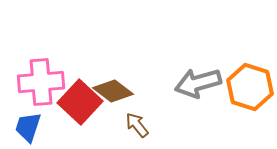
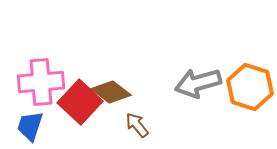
brown diamond: moved 2 px left, 1 px down
blue trapezoid: moved 2 px right, 1 px up
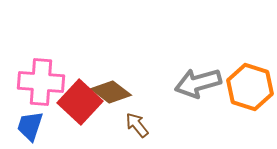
pink cross: rotated 9 degrees clockwise
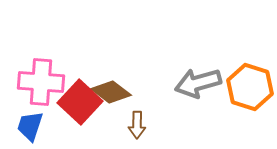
brown arrow: rotated 140 degrees counterclockwise
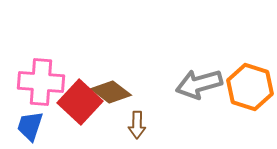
gray arrow: moved 1 px right, 1 px down
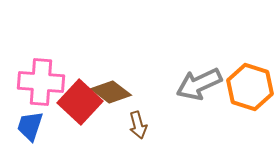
gray arrow: rotated 9 degrees counterclockwise
brown arrow: moved 1 px right; rotated 16 degrees counterclockwise
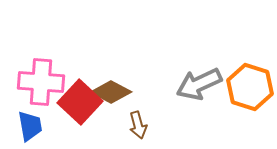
brown diamond: rotated 9 degrees counterclockwise
blue trapezoid: rotated 152 degrees clockwise
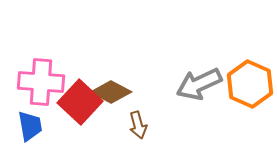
orange hexagon: moved 3 px up; rotated 6 degrees clockwise
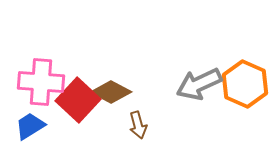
orange hexagon: moved 5 px left
red square: moved 2 px left, 2 px up
blue trapezoid: rotated 112 degrees counterclockwise
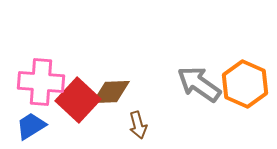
gray arrow: rotated 60 degrees clockwise
brown diamond: rotated 30 degrees counterclockwise
blue trapezoid: moved 1 px right
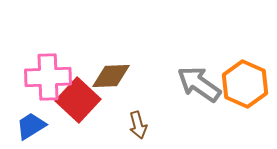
pink cross: moved 7 px right, 5 px up; rotated 6 degrees counterclockwise
brown diamond: moved 16 px up
